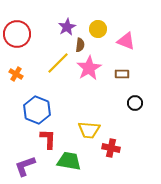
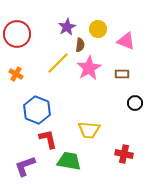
red L-shape: rotated 15 degrees counterclockwise
red cross: moved 13 px right, 6 px down
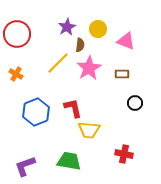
blue hexagon: moved 1 px left, 2 px down; rotated 16 degrees clockwise
red L-shape: moved 25 px right, 31 px up
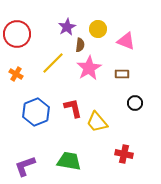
yellow line: moved 5 px left
yellow trapezoid: moved 8 px right, 8 px up; rotated 45 degrees clockwise
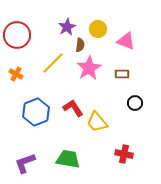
red circle: moved 1 px down
red L-shape: rotated 20 degrees counterclockwise
green trapezoid: moved 1 px left, 2 px up
purple L-shape: moved 3 px up
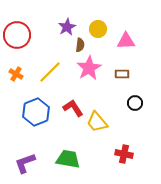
pink triangle: rotated 24 degrees counterclockwise
yellow line: moved 3 px left, 9 px down
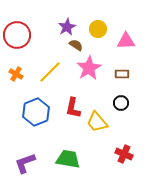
brown semicircle: moved 4 px left; rotated 64 degrees counterclockwise
black circle: moved 14 px left
red L-shape: rotated 135 degrees counterclockwise
red cross: rotated 12 degrees clockwise
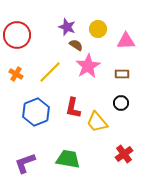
purple star: rotated 24 degrees counterclockwise
pink star: moved 1 px left, 2 px up
red cross: rotated 30 degrees clockwise
